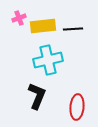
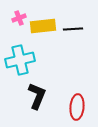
cyan cross: moved 28 px left
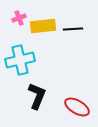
red ellipse: rotated 65 degrees counterclockwise
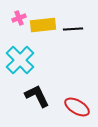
yellow rectangle: moved 1 px up
cyan cross: rotated 32 degrees counterclockwise
black L-shape: rotated 48 degrees counterclockwise
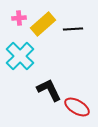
pink cross: rotated 16 degrees clockwise
yellow rectangle: moved 1 px up; rotated 35 degrees counterclockwise
cyan cross: moved 4 px up
black L-shape: moved 12 px right, 6 px up
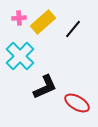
yellow rectangle: moved 2 px up
black line: rotated 48 degrees counterclockwise
black L-shape: moved 4 px left, 3 px up; rotated 92 degrees clockwise
red ellipse: moved 4 px up
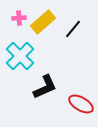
red ellipse: moved 4 px right, 1 px down
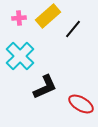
yellow rectangle: moved 5 px right, 6 px up
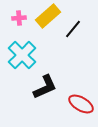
cyan cross: moved 2 px right, 1 px up
